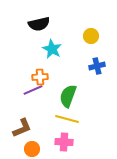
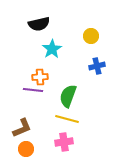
cyan star: rotated 12 degrees clockwise
purple line: rotated 30 degrees clockwise
pink cross: rotated 12 degrees counterclockwise
orange circle: moved 6 px left
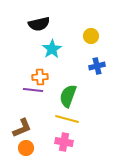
pink cross: rotated 18 degrees clockwise
orange circle: moved 1 px up
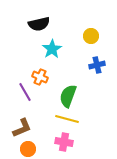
blue cross: moved 1 px up
orange cross: rotated 28 degrees clockwise
purple line: moved 8 px left, 2 px down; rotated 54 degrees clockwise
orange circle: moved 2 px right, 1 px down
